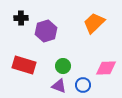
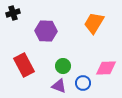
black cross: moved 8 px left, 5 px up; rotated 16 degrees counterclockwise
orange trapezoid: rotated 15 degrees counterclockwise
purple hexagon: rotated 20 degrees clockwise
red rectangle: rotated 45 degrees clockwise
blue circle: moved 2 px up
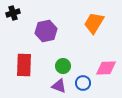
purple hexagon: rotated 15 degrees counterclockwise
red rectangle: rotated 30 degrees clockwise
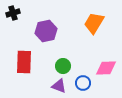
red rectangle: moved 3 px up
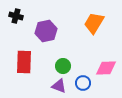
black cross: moved 3 px right, 3 px down; rotated 32 degrees clockwise
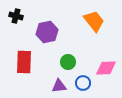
orange trapezoid: moved 2 px up; rotated 110 degrees clockwise
purple hexagon: moved 1 px right, 1 px down
green circle: moved 5 px right, 4 px up
purple triangle: rotated 28 degrees counterclockwise
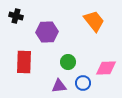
purple hexagon: rotated 10 degrees clockwise
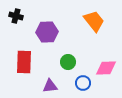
purple triangle: moved 9 px left
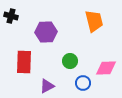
black cross: moved 5 px left
orange trapezoid: rotated 25 degrees clockwise
purple hexagon: moved 1 px left
green circle: moved 2 px right, 1 px up
purple triangle: moved 3 px left; rotated 21 degrees counterclockwise
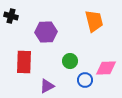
blue circle: moved 2 px right, 3 px up
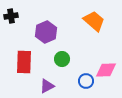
black cross: rotated 24 degrees counterclockwise
orange trapezoid: rotated 35 degrees counterclockwise
purple hexagon: rotated 20 degrees counterclockwise
green circle: moved 8 px left, 2 px up
pink diamond: moved 2 px down
blue circle: moved 1 px right, 1 px down
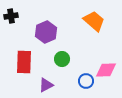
purple triangle: moved 1 px left, 1 px up
